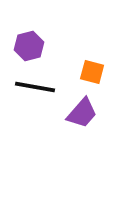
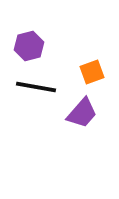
orange square: rotated 35 degrees counterclockwise
black line: moved 1 px right
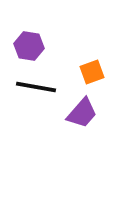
purple hexagon: rotated 24 degrees clockwise
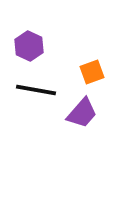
purple hexagon: rotated 16 degrees clockwise
black line: moved 3 px down
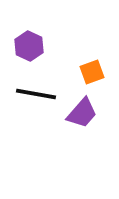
black line: moved 4 px down
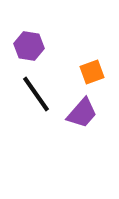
purple hexagon: rotated 16 degrees counterclockwise
black line: rotated 45 degrees clockwise
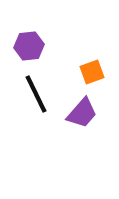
purple hexagon: rotated 16 degrees counterclockwise
black line: rotated 9 degrees clockwise
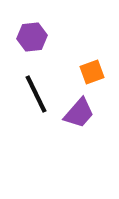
purple hexagon: moved 3 px right, 9 px up
purple trapezoid: moved 3 px left
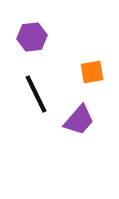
orange square: rotated 10 degrees clockwise
purple trapezoid: moved 7 px down
